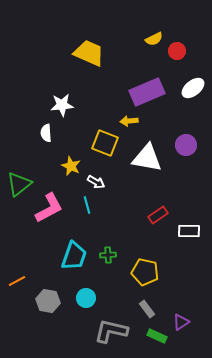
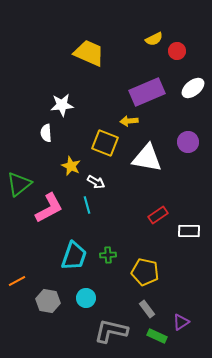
purple circle: moved 2 px right, 3 px up
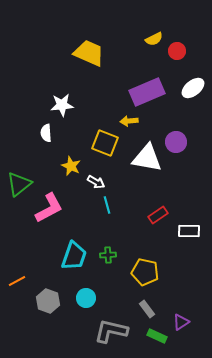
purple circle: moved 12 px left
cyan line: moved 20 px right
gray hexagon: rotated 10 degrees clockwise
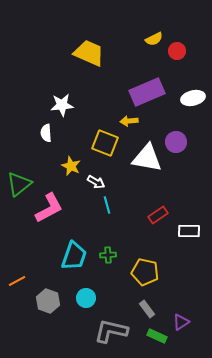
white ellipse: moved 10 px down; rotated 25 degrees clockwise
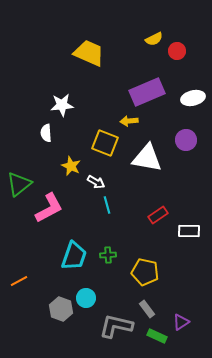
purple circle: moved 10 px right, 2 px up
orange line: moved 2 px right
gray hexagon: moved 13 px right, 8 px down
gray L-shape: moved 5 px right, 5 px up
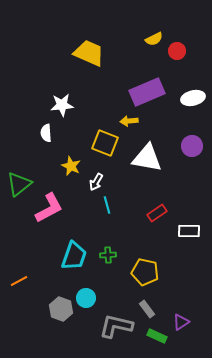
purple circle: moved 6 px right, 6 px down
white arrow: rotated 90 degrees clockwise
red rectangle: moved 1 px left, 2 px up
